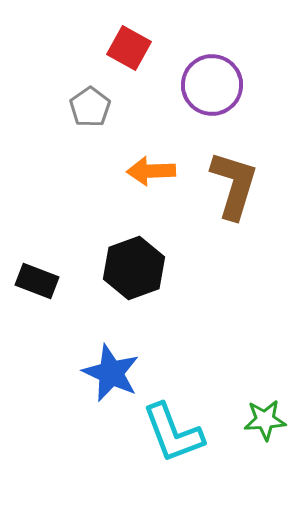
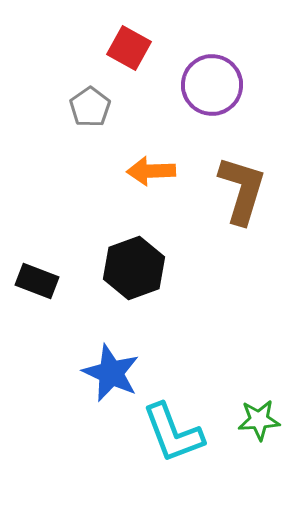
brown L-shape: moved 8 px right, 5 px down
green star: moved 6 px left
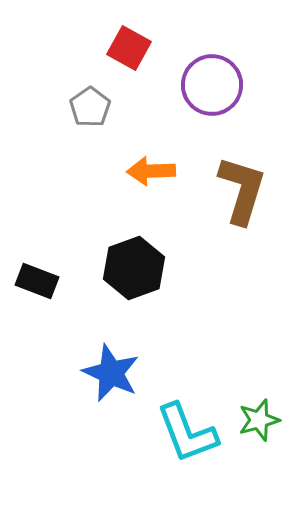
green star: rotated 12 degrees counterclockwise
cyan L-shape: moved 14 px right
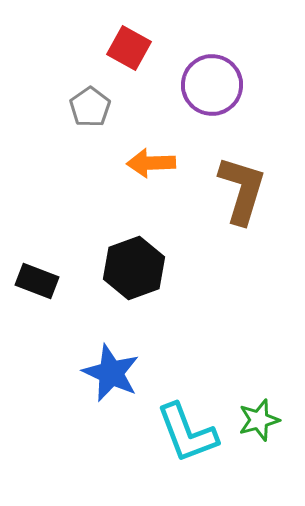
orange arrow: moved 8 px up
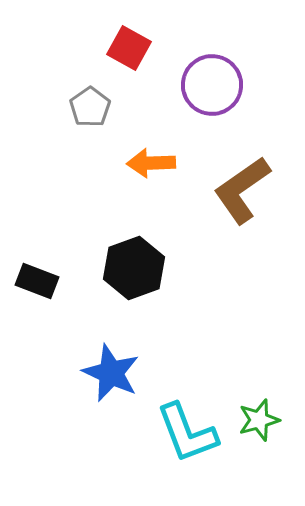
brown L-shape: rotated 142 degrees counterclockwise
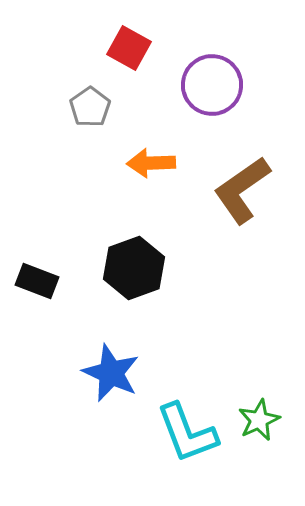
green star: rotated 9 degrees counterclockwise
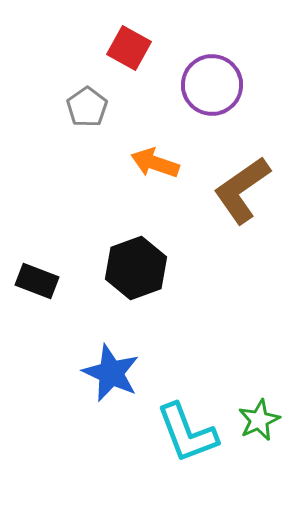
gray pentagon: moved 3 px left
orange arrow: moved 4 px right; rotated 21 degrees clockwise
black hexagon: moved 2 px right
